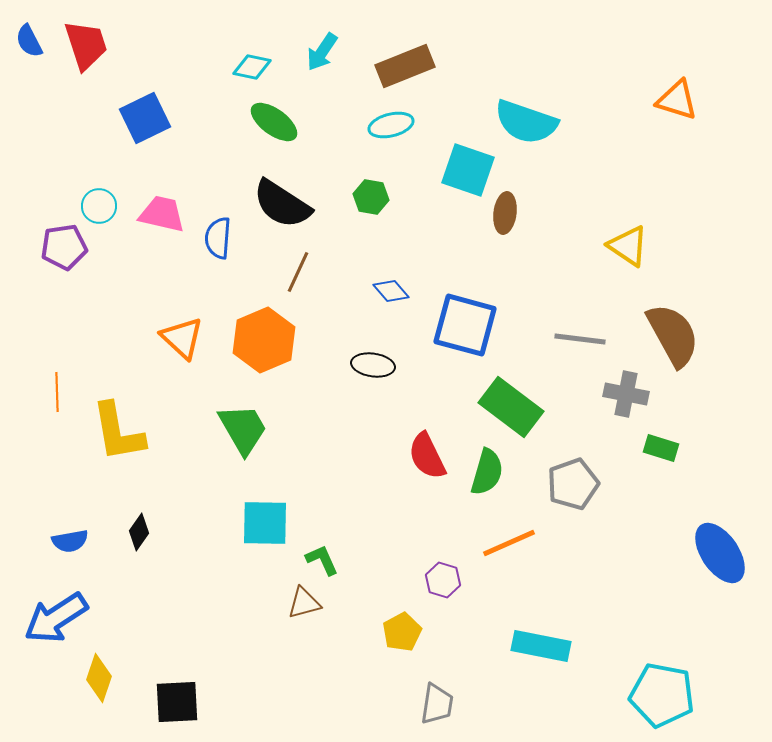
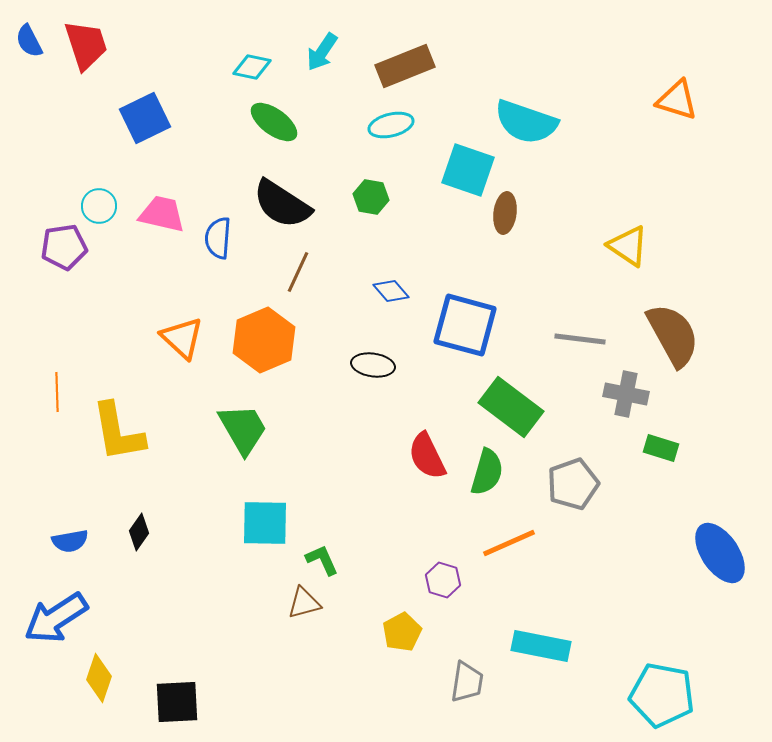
gray trapezoid at (437, 704): moved 30 px right, 22 px up
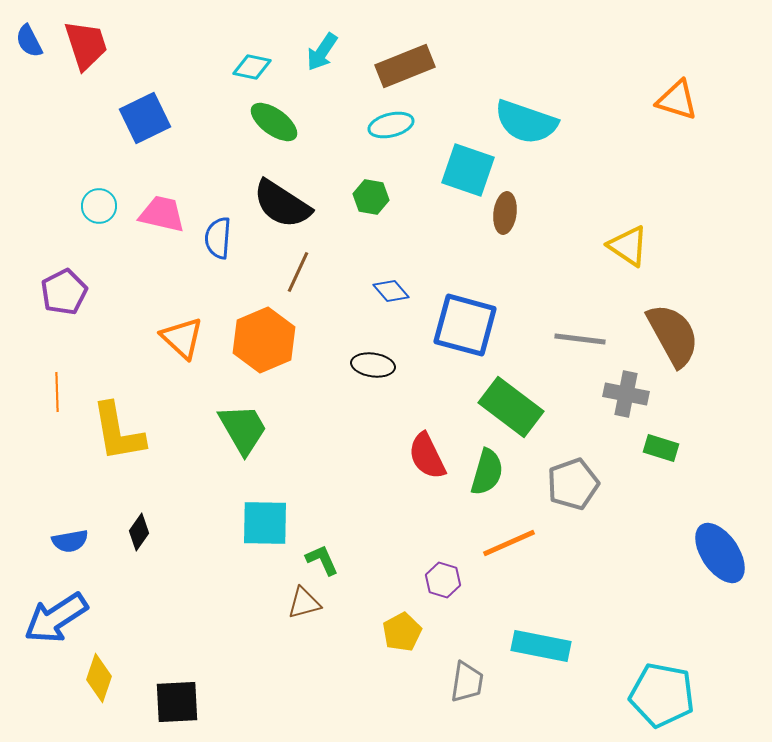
purple pentagon at (64, 247): moved 45 px down; rotated 18 degrees counterclockwise
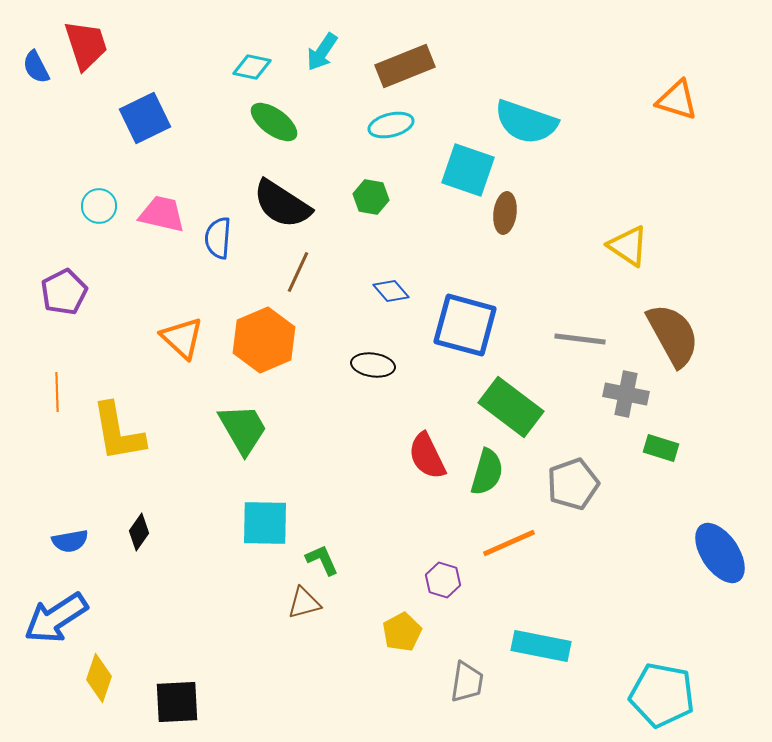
blue semicircle at (29, 41): moved 7 px right, 26 px down
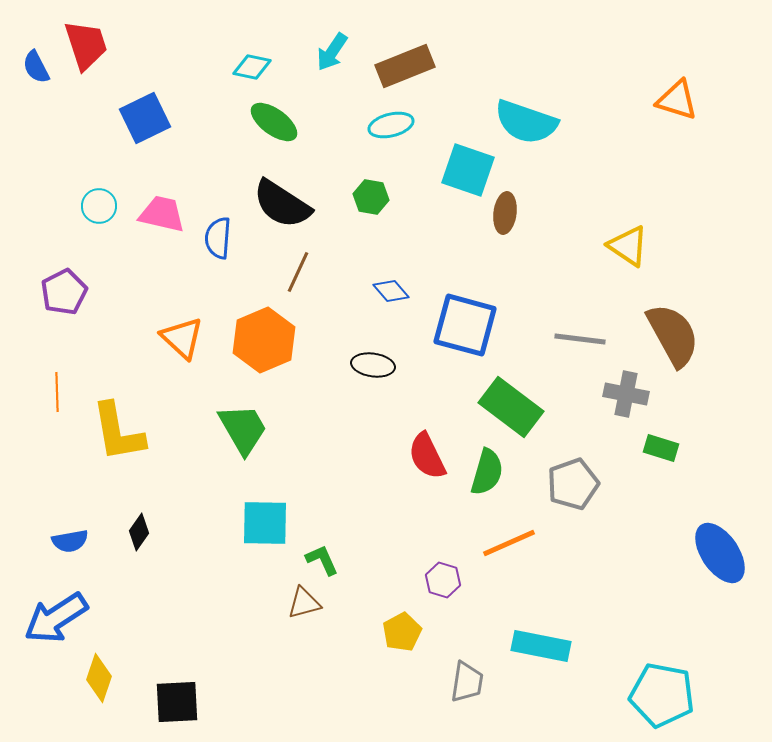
cyan arrow at (322, 52): moved 10 px right
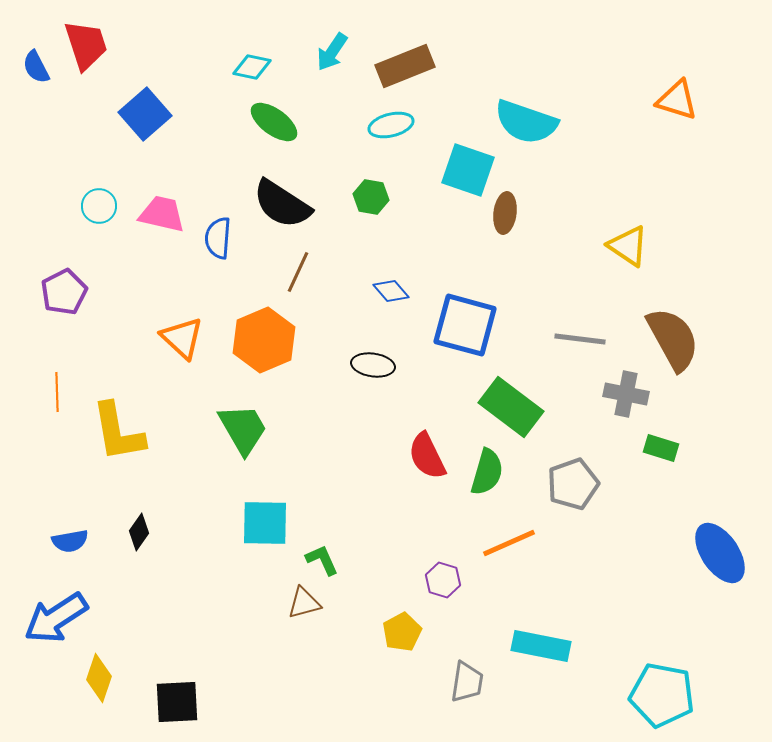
blue square at (145, 118): moved 4 px up; rotated 15 degrees counterclockwise
brown semicircle at (673, 335): moved 4 px down
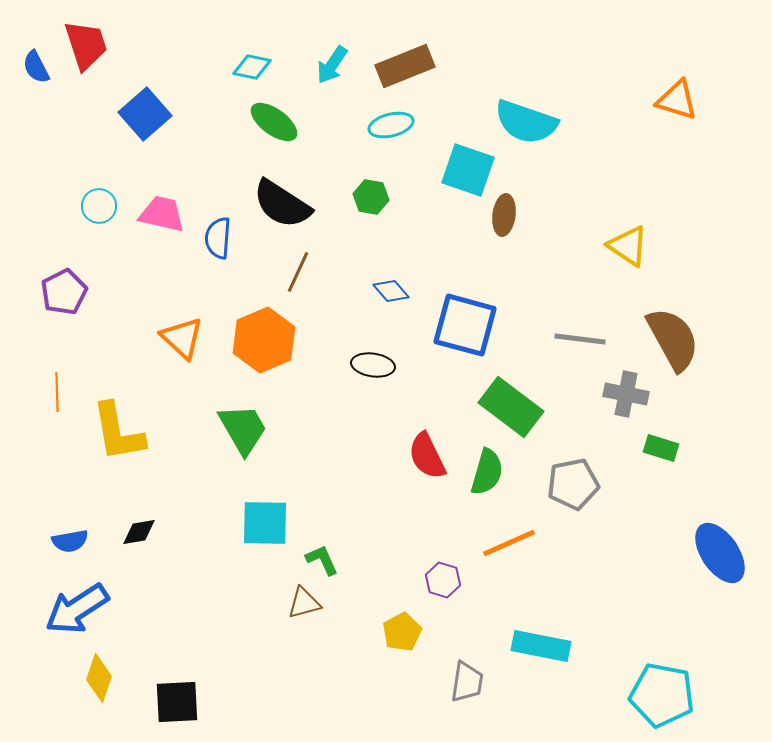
cyan arrow at (332, 52): moved 13 px down
brown ellipse at (505, 213): moved 1 px left, 2 px down
gray pentagon at (573, 484): rotated 9 degrees clockwise
black diamond at (139, 532): rotated 45 degrees clockwise
blue arrow at (56, 618): moved 21 px right, 9 px up
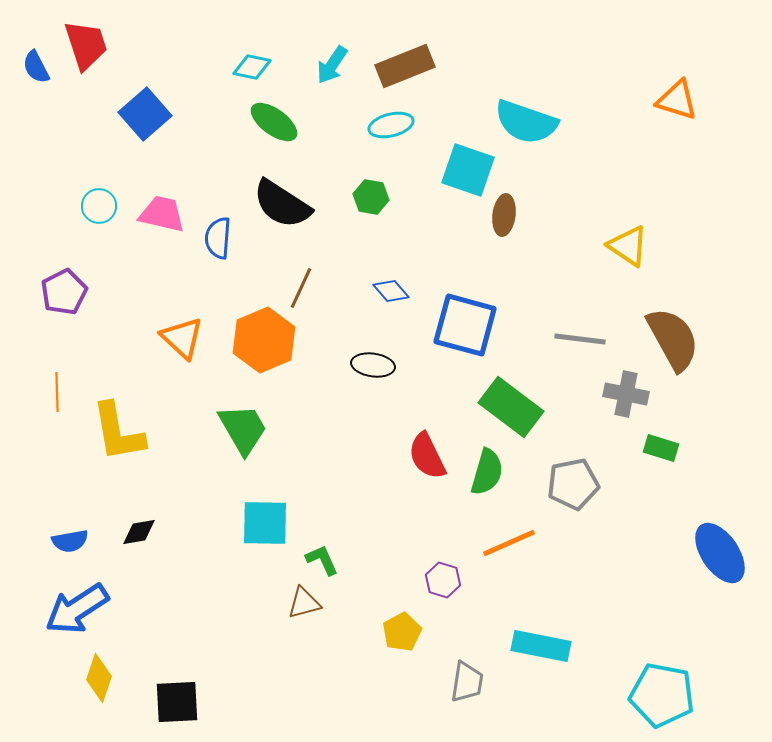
brown line at (298, 272): moved 3 px right, 16 px down
